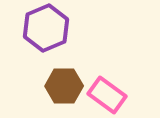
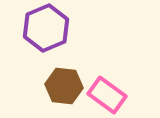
brown hexagon: rotated 6 degrees clockwise
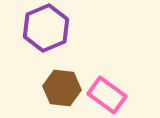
brown hexagon: moved 2 px left, 2 px down
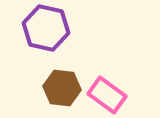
purple hexagon: rotated 24 degrees counterclockwise
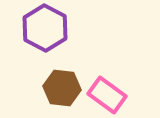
purple hexagon: moved 1 px left; rotated 15 degrees clockwise
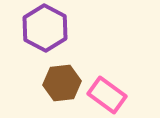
brown hexagon: moved 5 px up; rotated 12 degrees counterclockwise
